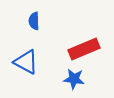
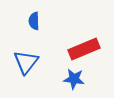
blue triangle: rotated 40 degrees clockwise
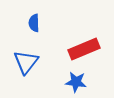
blue semicircle: moved 2 px down
blue star: moved 2 px right, 3 px down
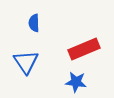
blue triangle: rotated 12 degrees counterclockwise
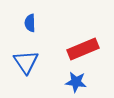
blue semicircle: moved 4 px left
red rectangle: moved 1 px left
